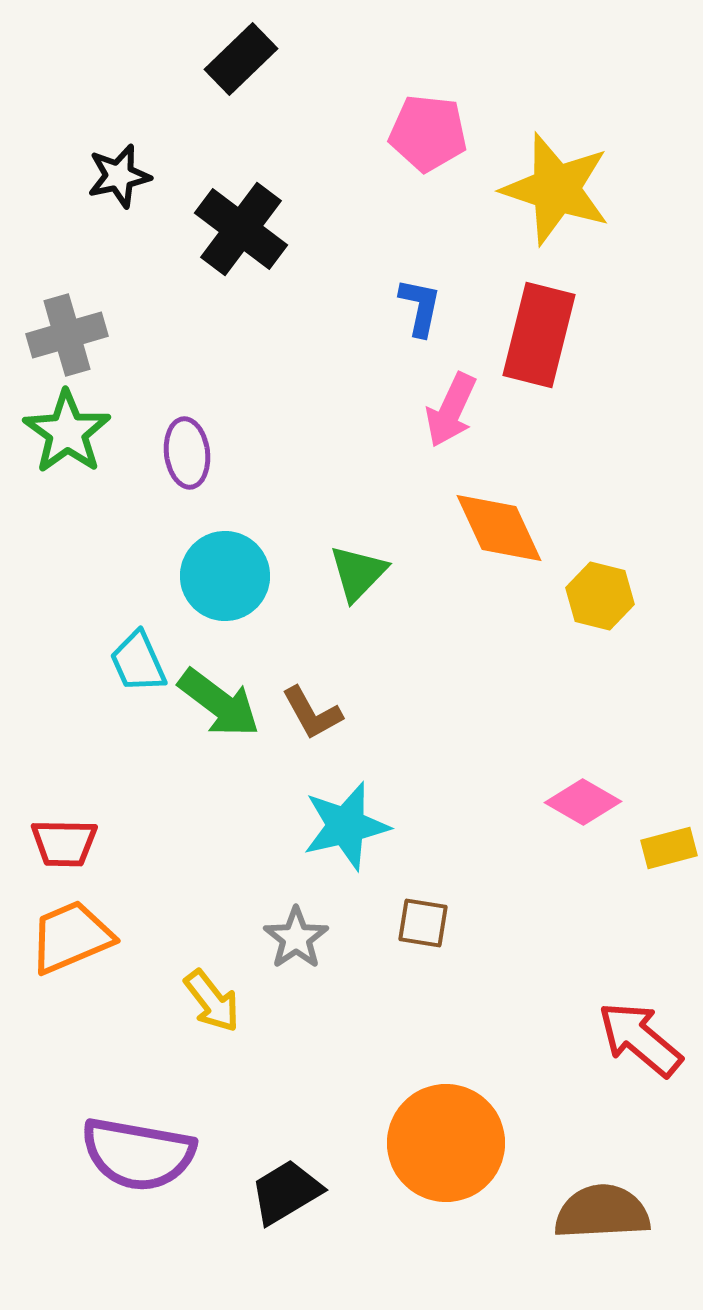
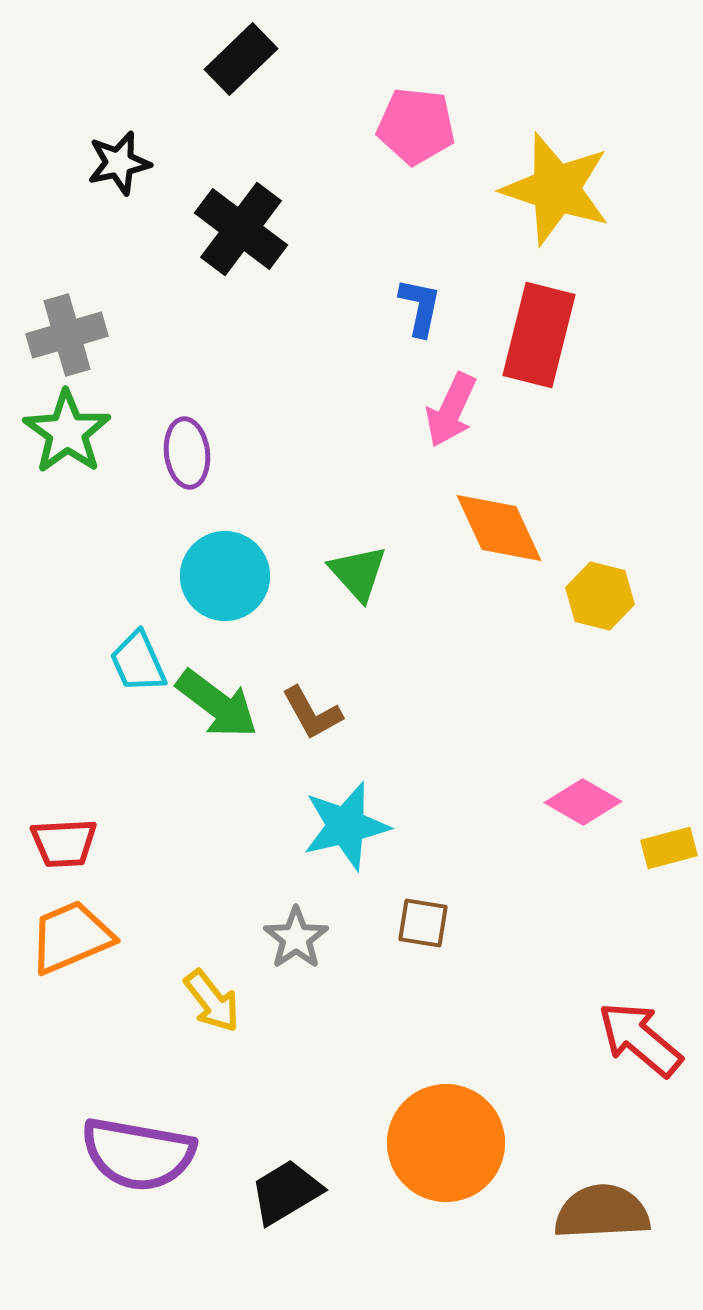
pink pentagon: moved 12 px left, 7 px up
black star: moved 13 px up
green triangle: rotated 26 degrees counterclockwise
green arrow: moved 2 px left, 1 px down
red trapezoid: rotated 4 degrees counterclockwise
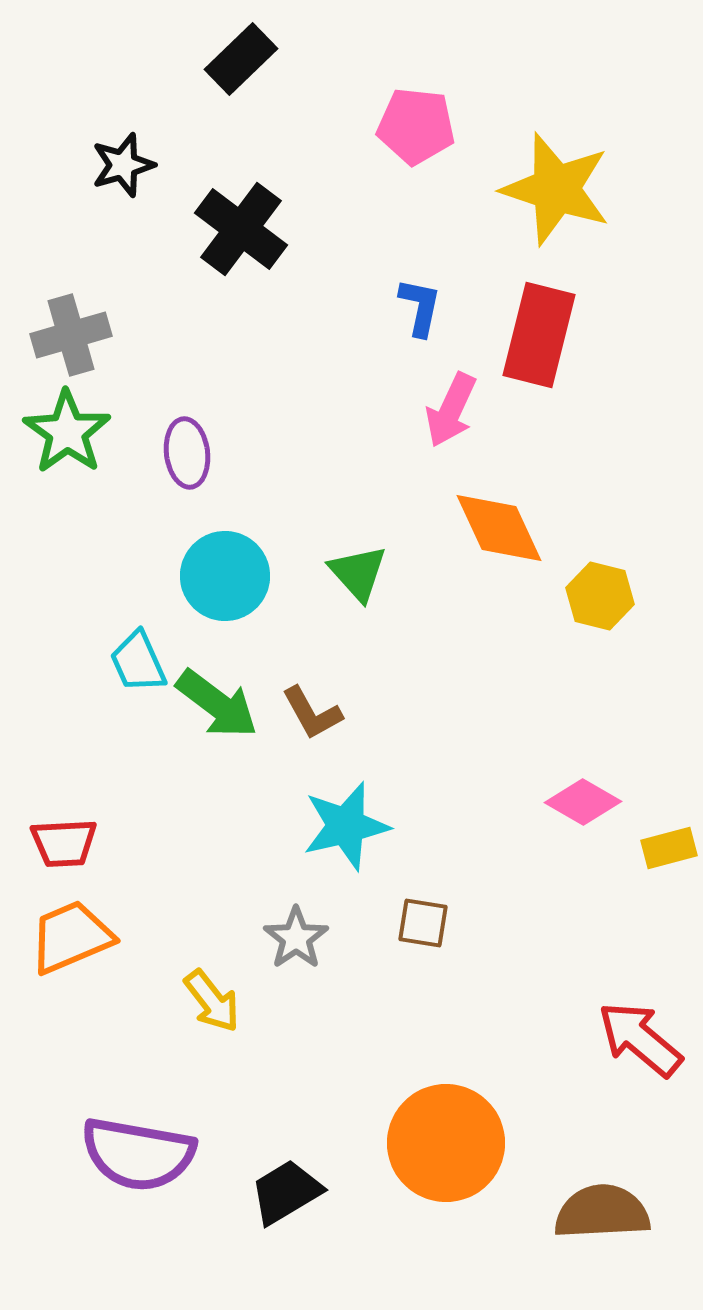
black star: moved 4 px right, 2 px down; rotated 4 degrees counterclockwise
gray cross: moved 4 px right
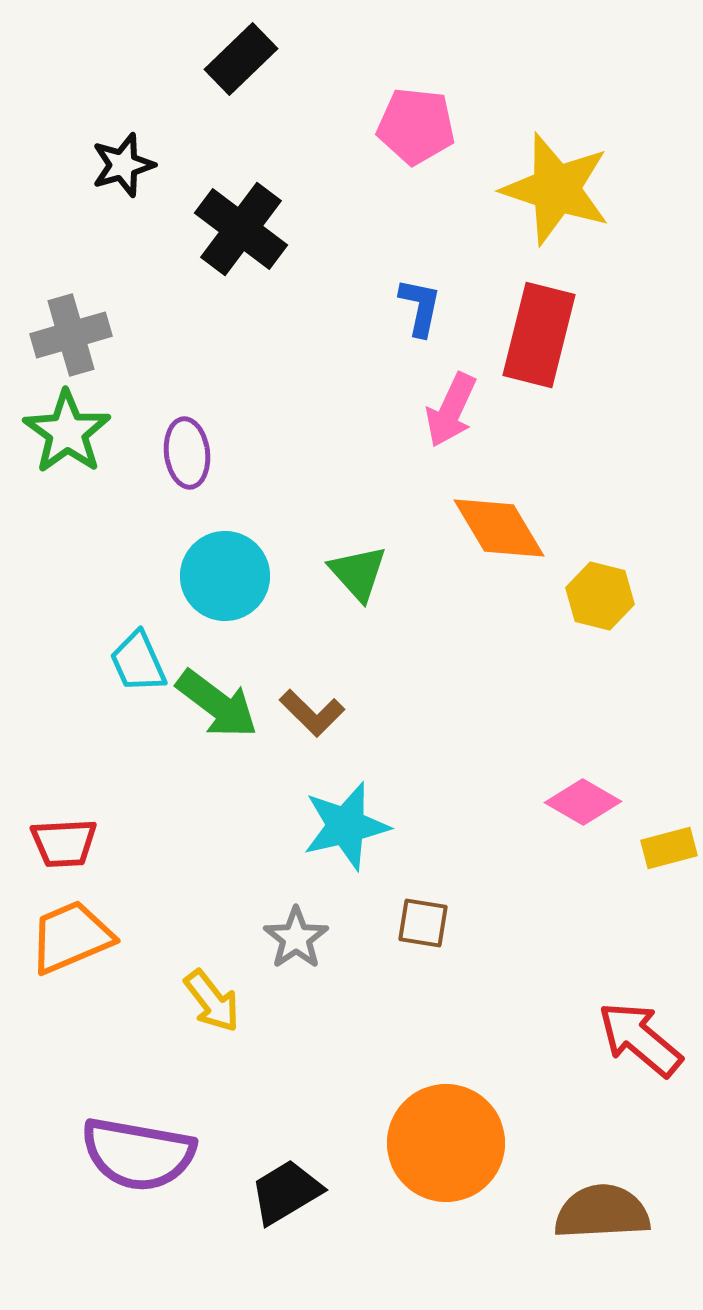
orange diamond: rotated 6 degrees counterclockwise
brown L-shape: rotated 16 degrees counterclockwise
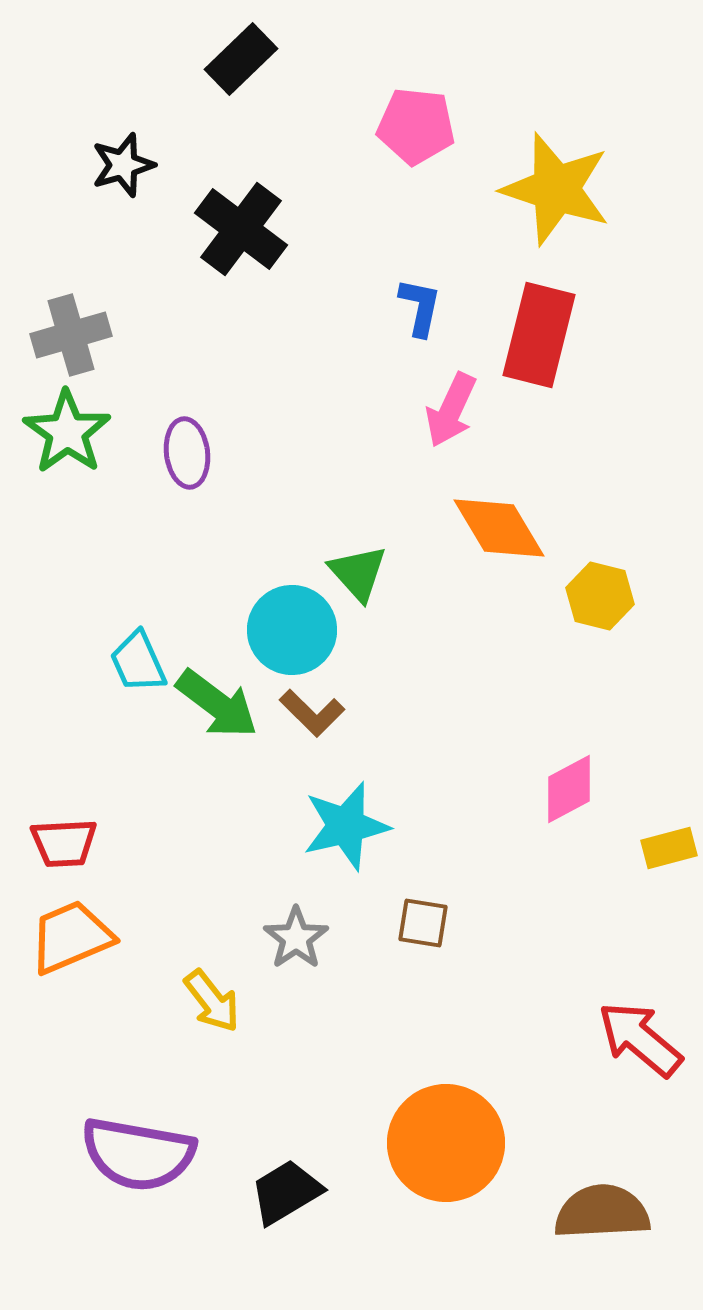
cyan circle: moved 67 px right, 54 px down
pink diamond: moved 14 px left, 13 px up; rotated 58 degrees counterclockwise
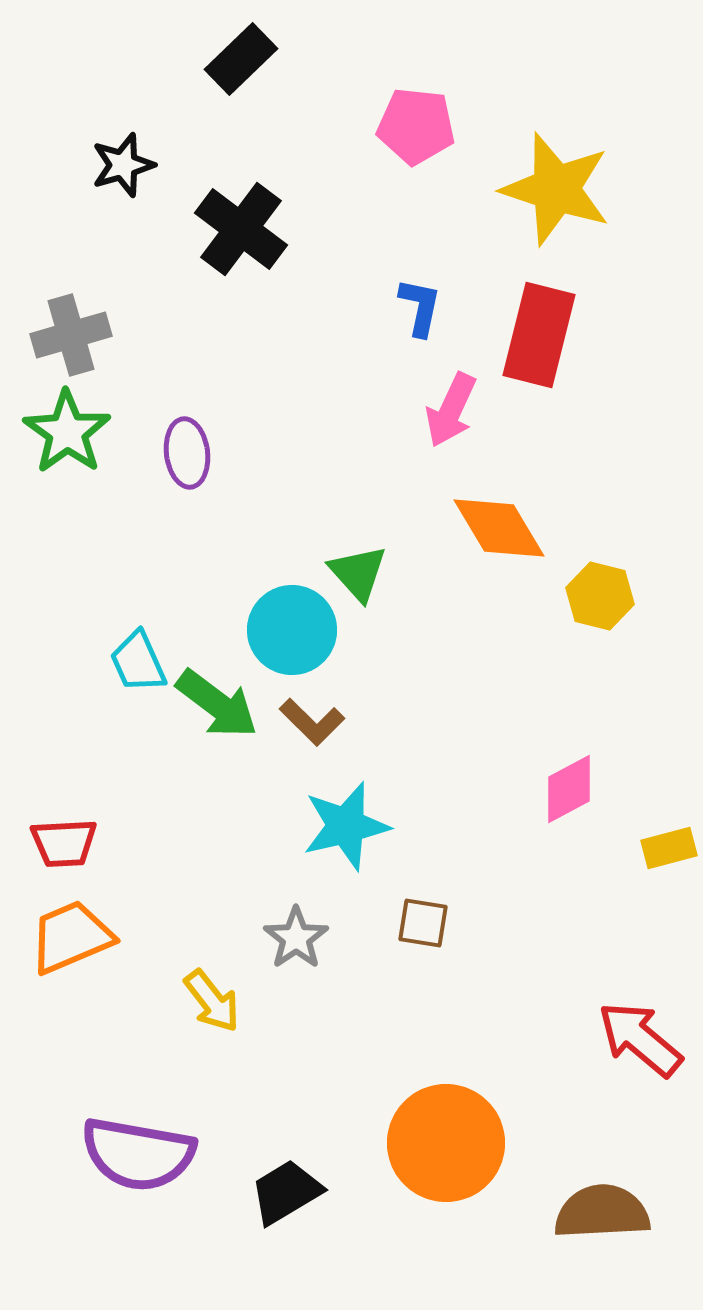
brown L-shape: moved 9 px down
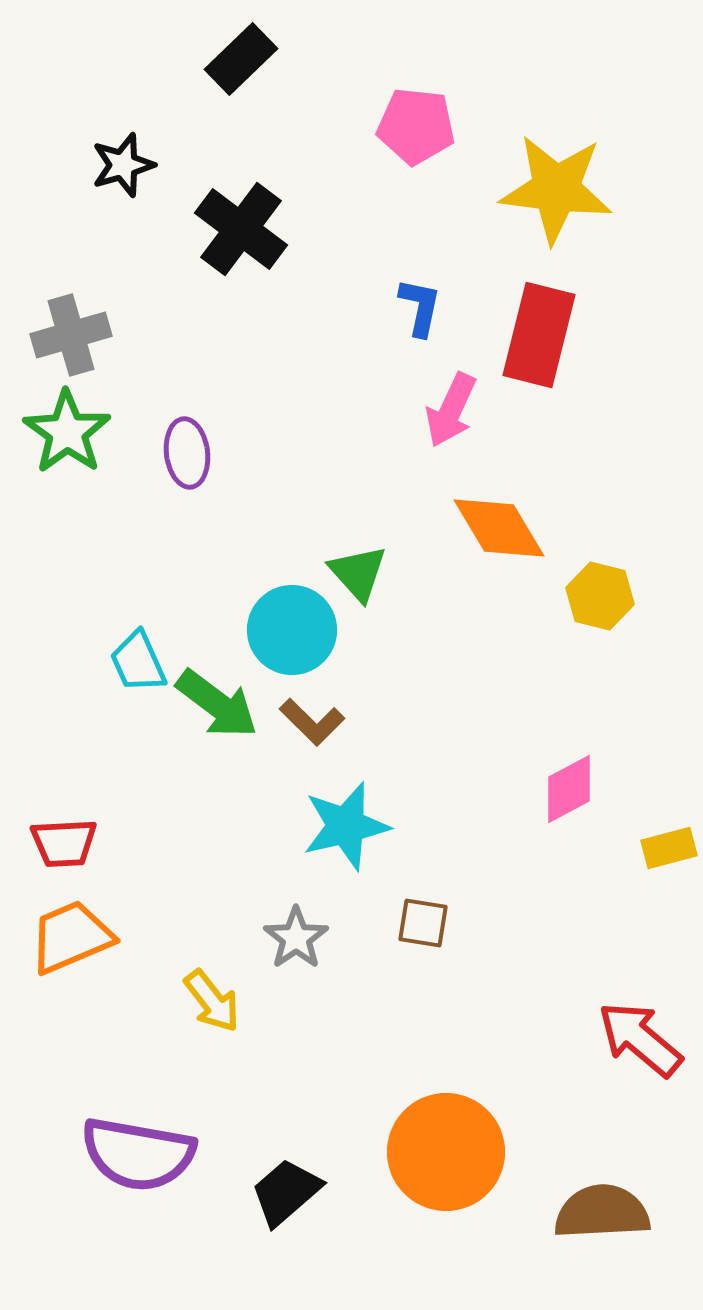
yellow star: rotated 11 degrees counterclockwise
orange circle: moved 9 px down
black trapezoid: rotated 10 degrees counterclockwise
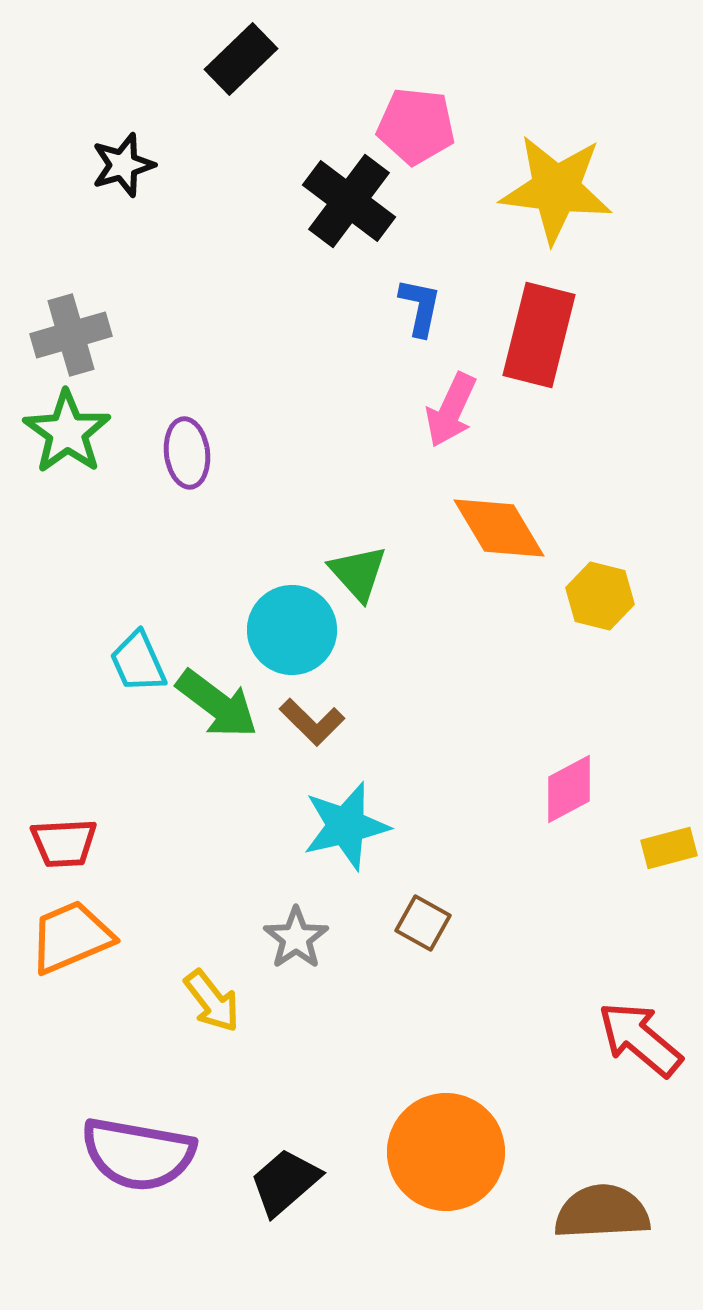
black cross: moved 108 px right, 28 px up
brown square: rotated 20 degrees clockwise
black trapezoid: moved 1 px left, 10 px up
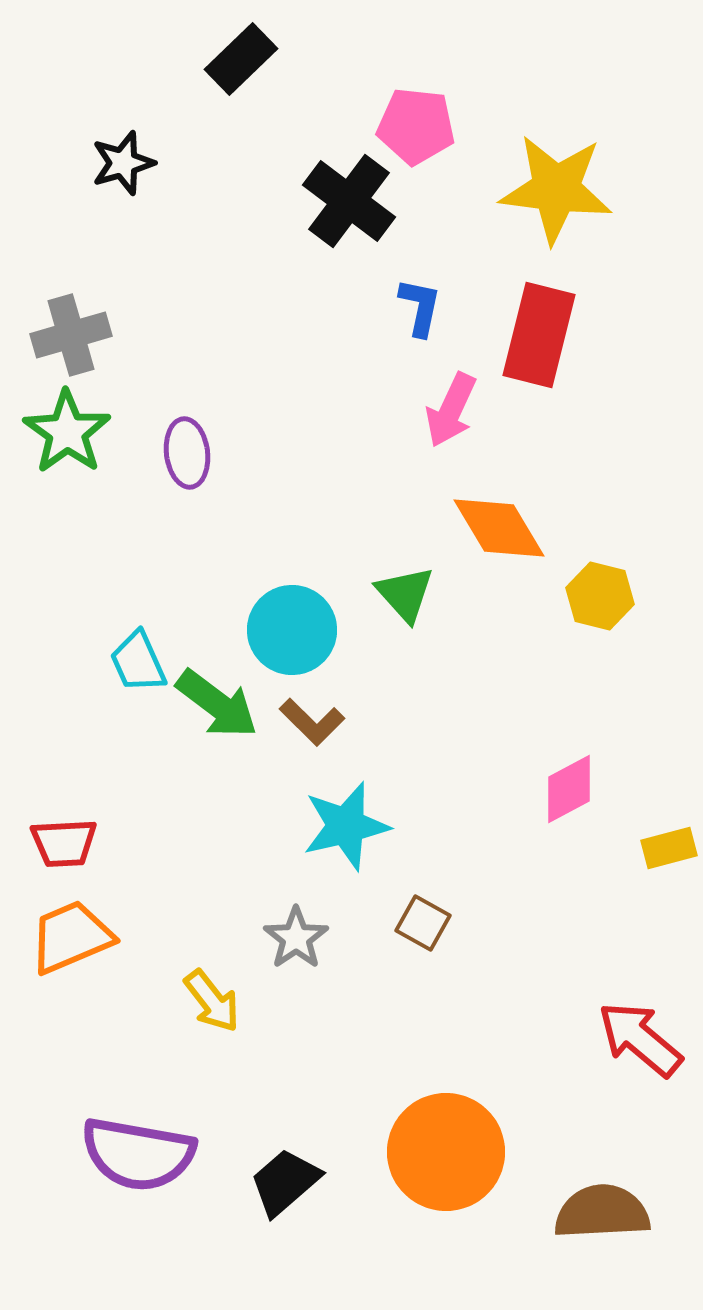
black star: moved 2 px up
green triangle: moved 47 px right, 21 px down
